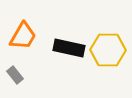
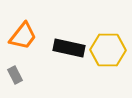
orange trapezoid: rotated 8 degrees clockwise
gray rectangle: rotated 12 degrees clockwise
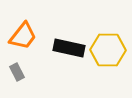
gray rectangle: moved 2 px right, 3 px up
